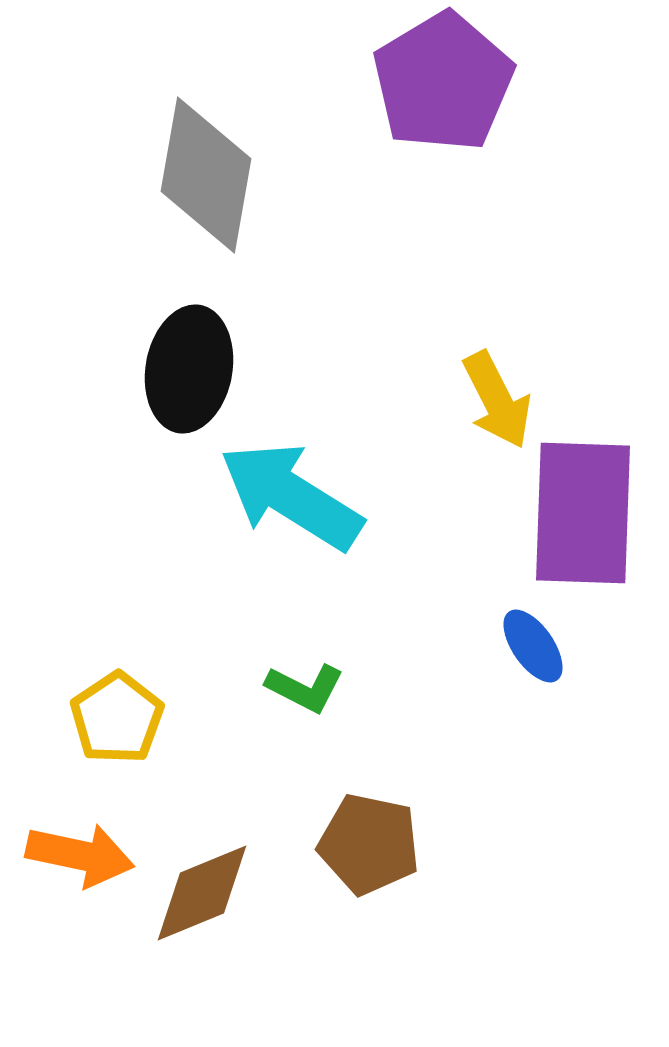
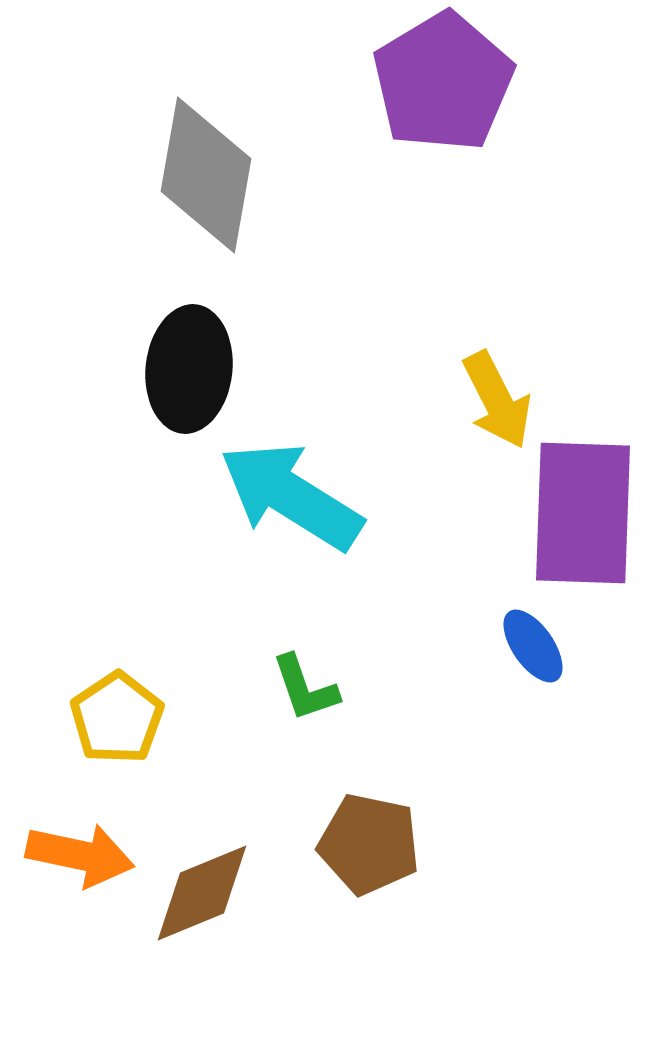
black ellipse: rotated 4 degrees counterclockwise
green L-shape: rotated 44 degrees clockwise
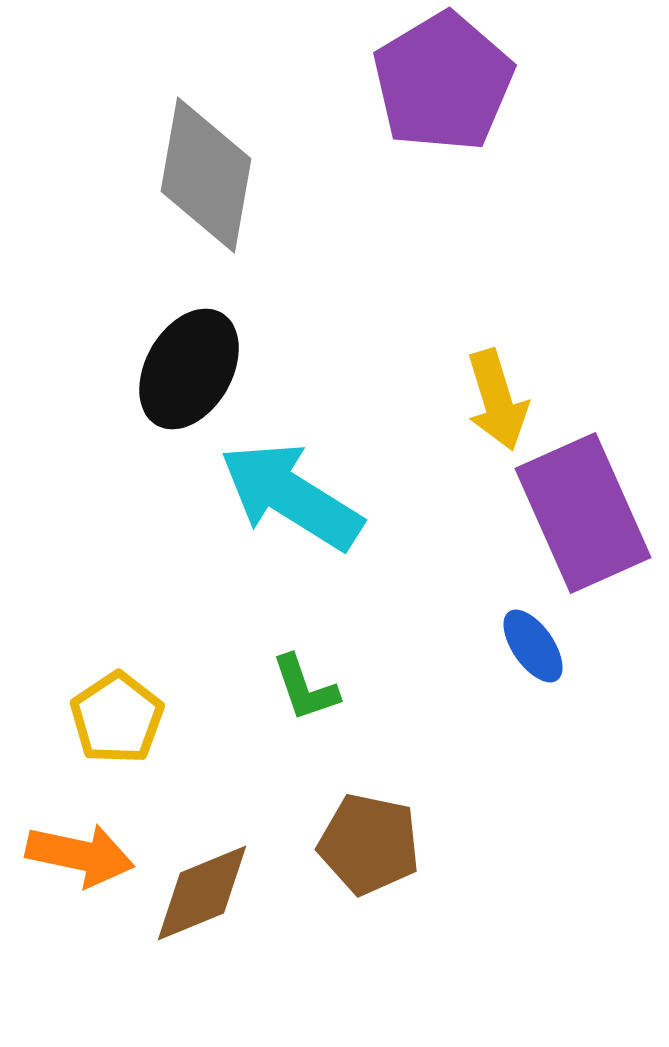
black ellipse: rotated 24 degrees clockwise
yellow arrow: rotated 10 degrees clockwise
purple rectangle: rotated 26 degrees counterclockwise
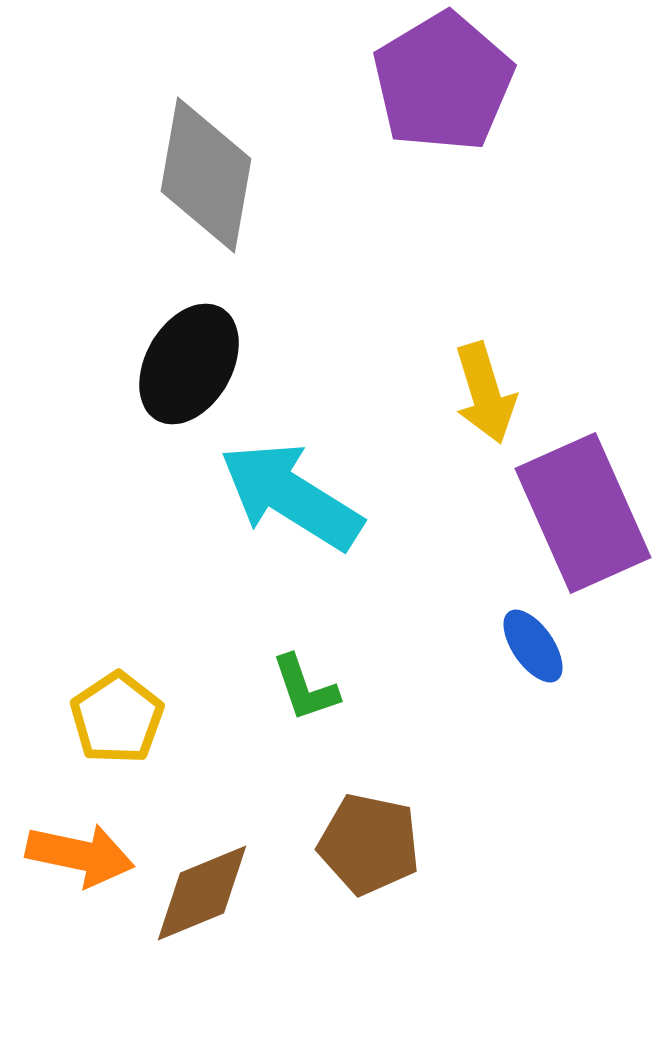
black ellipse: moved 5 px up
yellow arrow: moved 12 px left, 7 px up
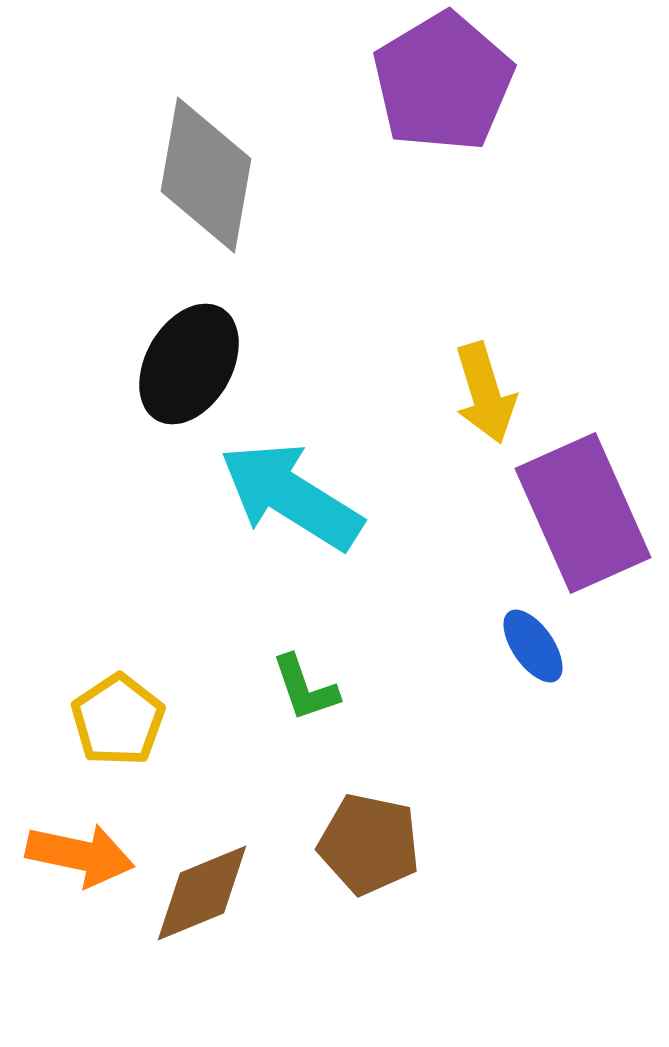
yellow pentagon: moved 1 px right, 2 px down
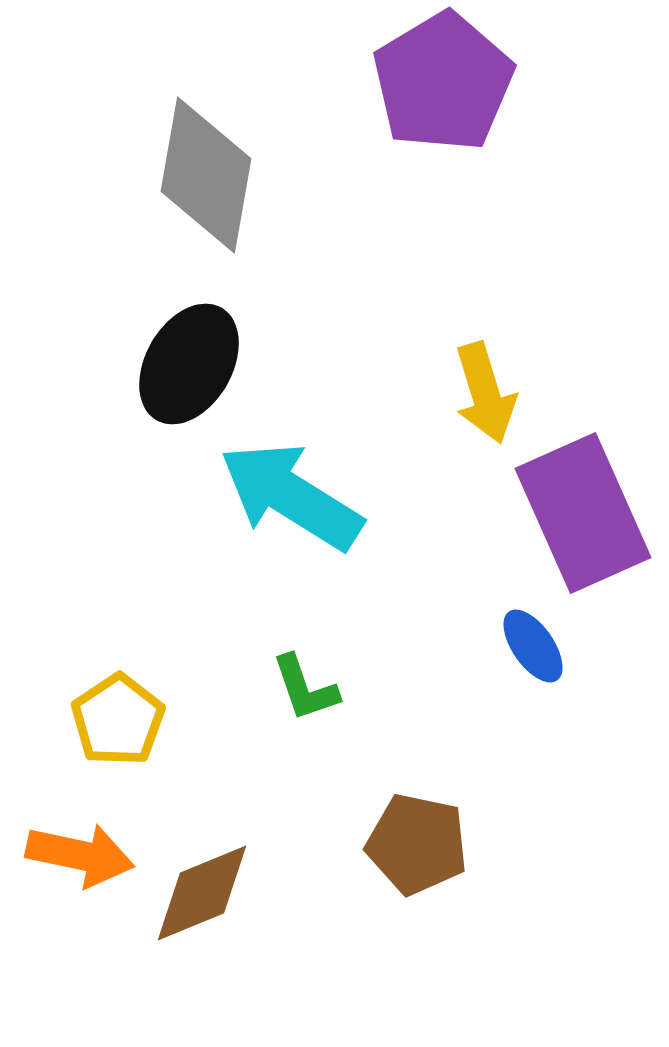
brown pentagon: moved 48 px right
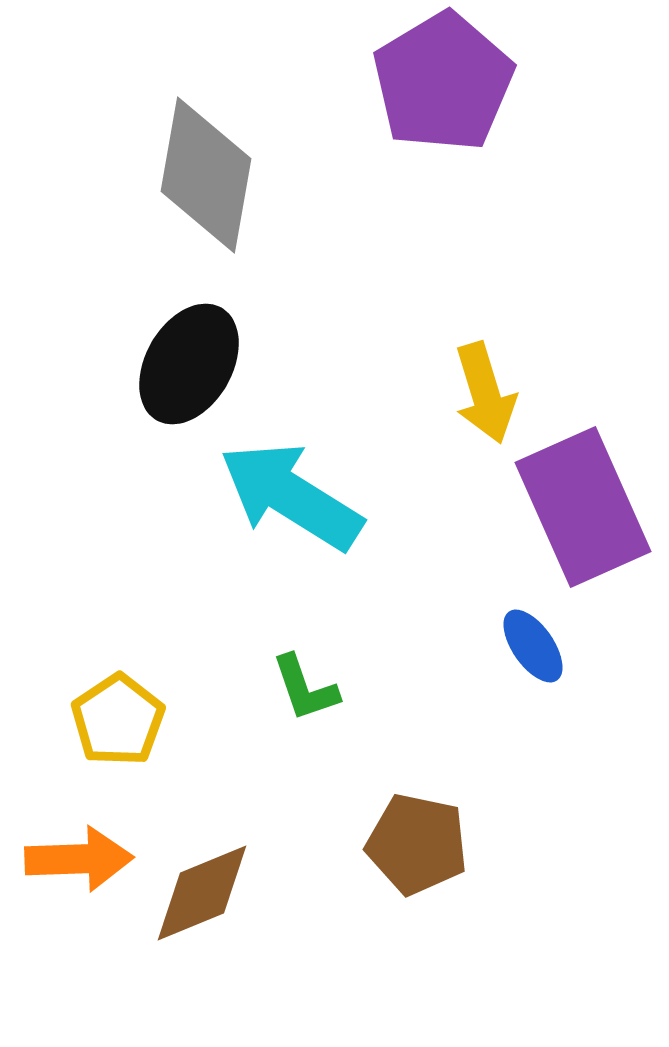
purple rectangle: moved 6 px up
orange arrow: moved 1 px left, 4 px down; rotated 14 degrees counterclockwise
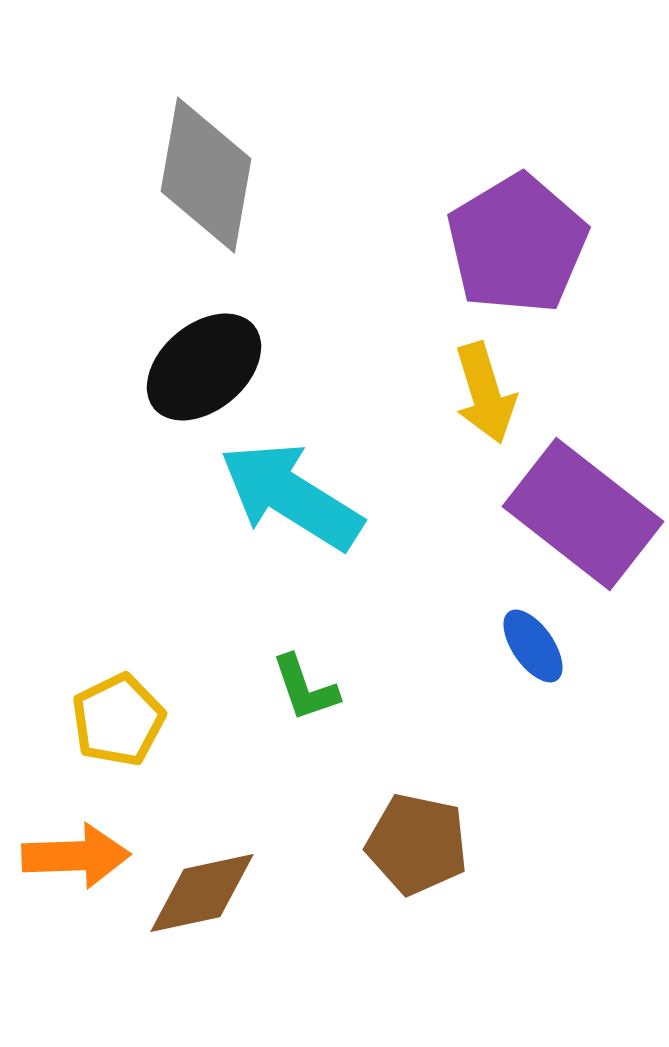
purple pentagon: moved 74 px right, 162 px down
black ellipse: moved 15 px right, 3 px down; rotated 20 degrees clockwise
purple rectangle: moved 7 px down; rotated 28 degrees counterclockwise
yellow pentagon: rotated 8 degrees clockwise
orange arrow: moved 3 px left, 3 px up
brown diamond: rotated 10 degrees clockwise
